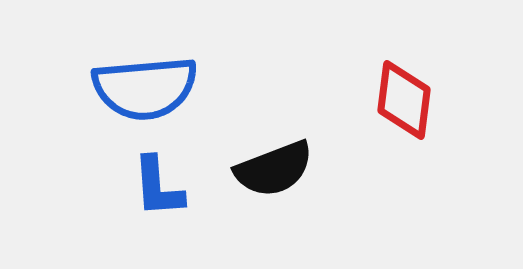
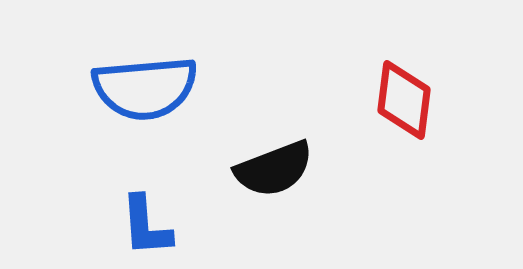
blue L-shape: moved 12 px left, 39 px down
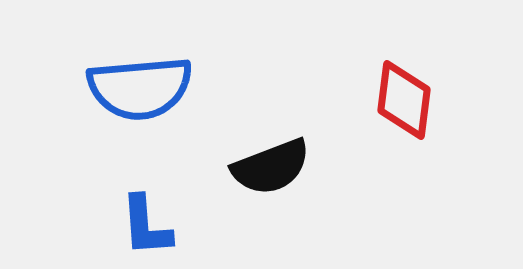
blue semicircle: moved 5 px left
black semicircle: moved 3 px left, 2 px up
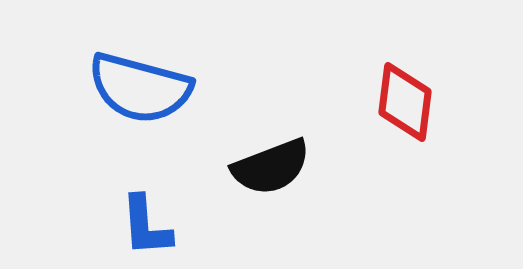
blue semicircle: rotated 20 degrees clockwise
red diamond: moved 1 px right, 2 px down
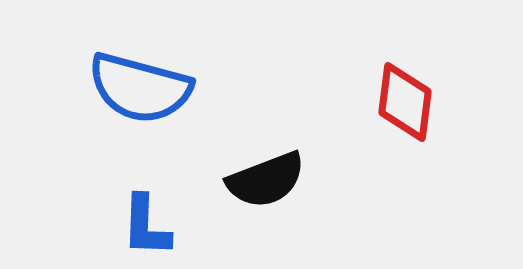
black semicircle: moved 5 px left, 13 px down
blue L-shape: rotated 6 degrees clockwise
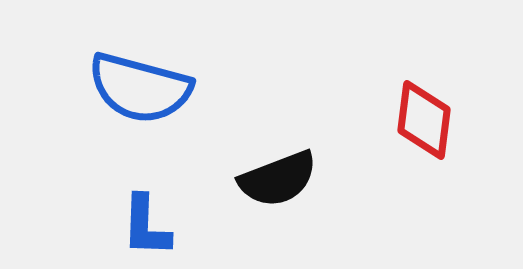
red diamond: moved 19 px right, 18 px down
black semicircle: moved 12 px right, 1 px up
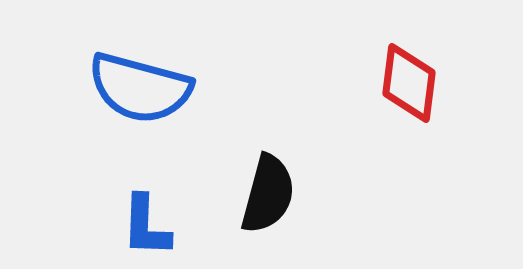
red diamond: moved 15 px left, 37 px up
black semicircle: moved 10 px left, 15 px down; rotated 54 degrees counterclockwise
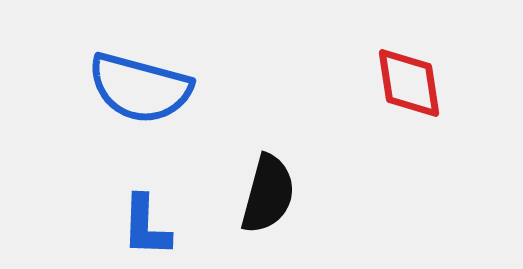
red diamond: rotated 16 degrees counterclockwise
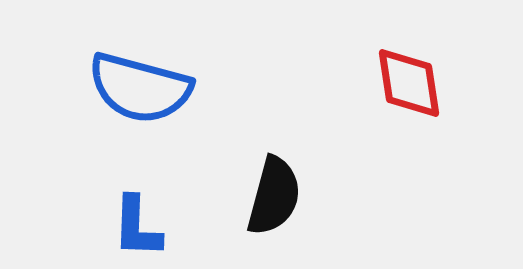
black semicircle: moved 6 px right, 2 px down
blue L-shape: moved 9 px left, 1 px down
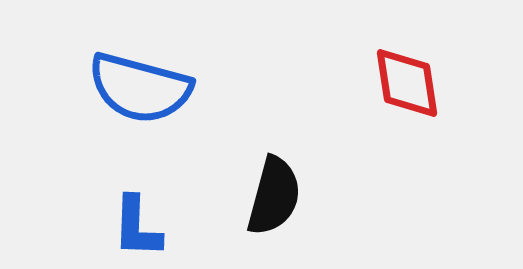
red diamond: moved 2 px left
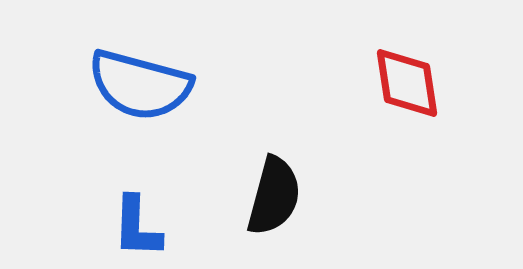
blue semicircle: moved 3 px up
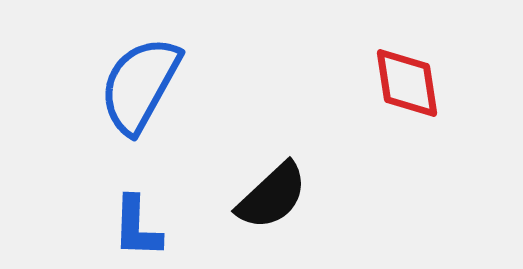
blue semicircle: rotated 104 degrees clockwise
black semicircle: moved 2 px left; rotated 32 degrees clockwise
